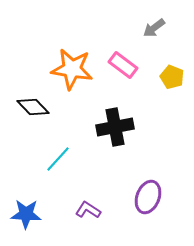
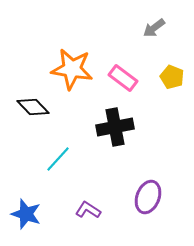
pink rectangle: moved 13 px down
blue star: rotated 16 degrees clockwise
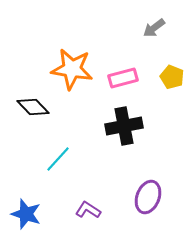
pink rectangle: rotated 52 degrees counterclockwise
black cross: moved 9 px right, 1 px up
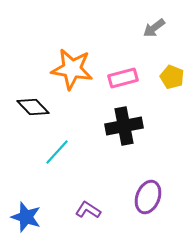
cyan line: moved 1 px left, 7 px up
blue star: moved 3 px down
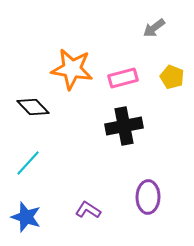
cyan line: moved 29 px left, 11 px down
purple ellipse: rotated 20 degrees counterclockwise
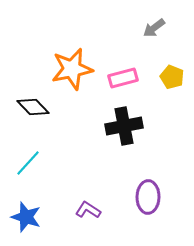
orange star: rotated 21 degrees counterclockwise
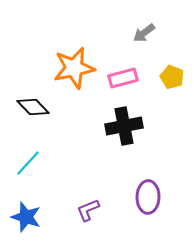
gray arrow: moved 10 px left, 5 px down
orange star: moved 2 px right, 1 px up
purple L-shape: rotated 55 degrees counterclockwise
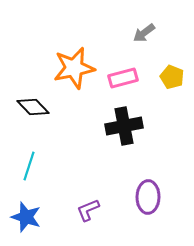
cyan line: moved 1 px right, 3 px down; rotated 24 degrees counterclockwise
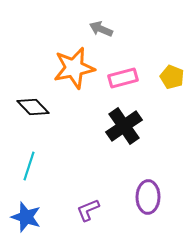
gray arrow: moved 43 px left, 4 px up; rotated 60 degrees clockwise
black cross: rotated 24 degrees counterclockwise
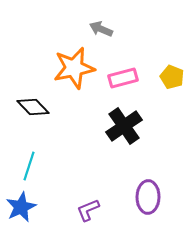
blue star: moved 5 px left, 10 px up; rotated 28 degrees clockwise
